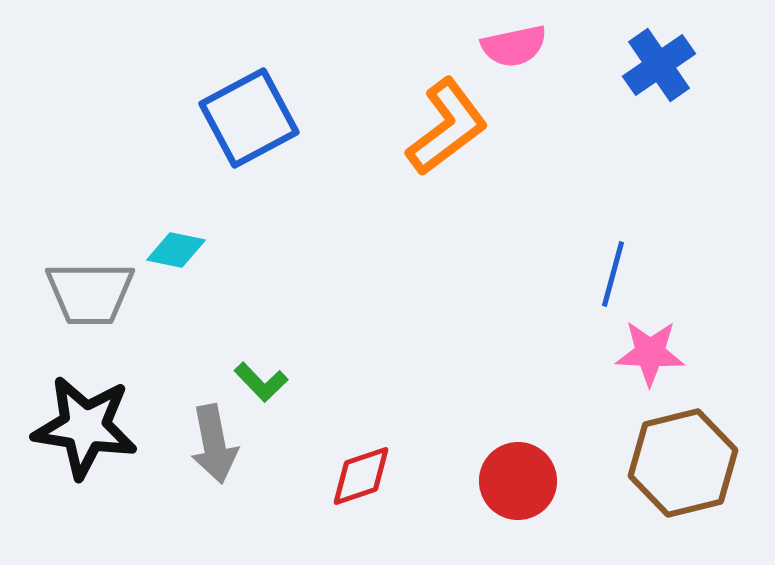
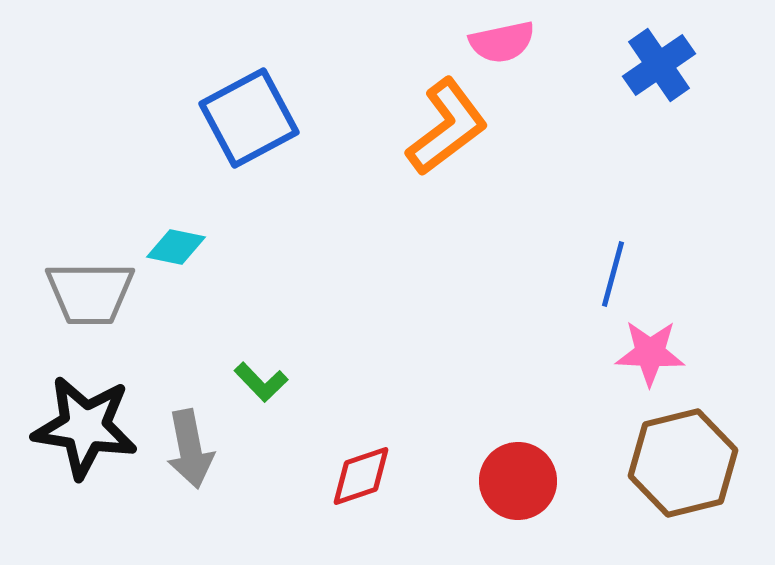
pink semicircle: moved 12 px left, 4 px up
cyan diamond: moved 3 px up
gray arrow: moved 24 px left, 5 px down
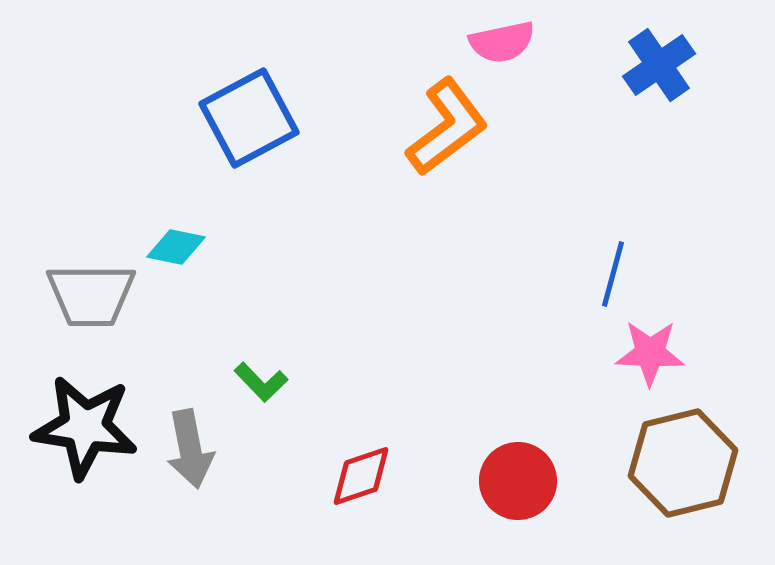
gray trapezoid: moved 1 px right, 2 px down
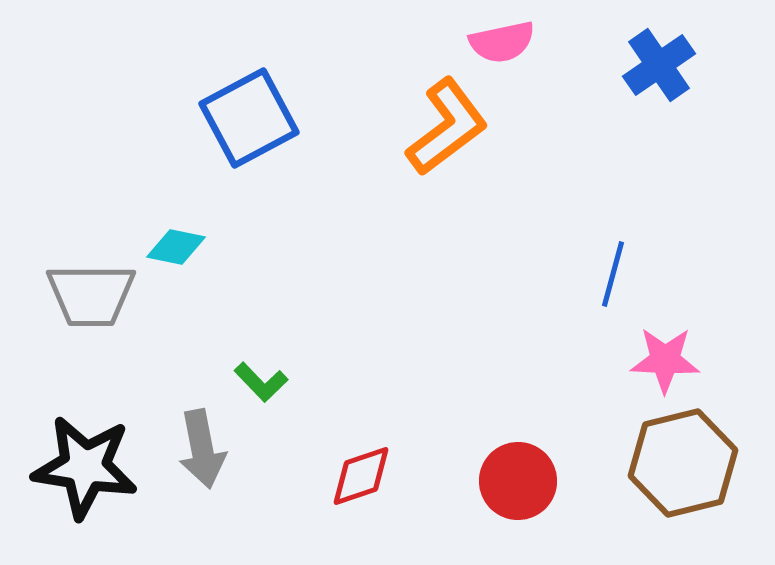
pink star: moved 15 px right, 7 px down
black star: moved 40 px down
gray arrow: moved 12 px right
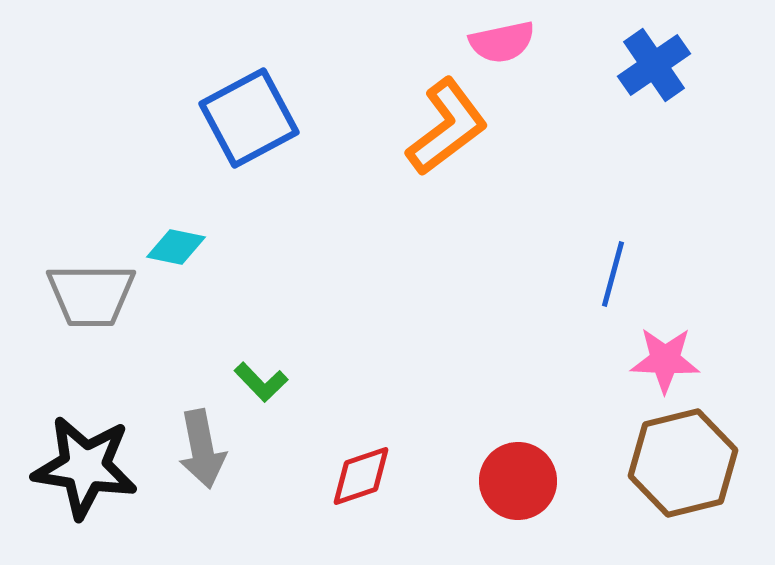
blue cross: moved 5 px left
